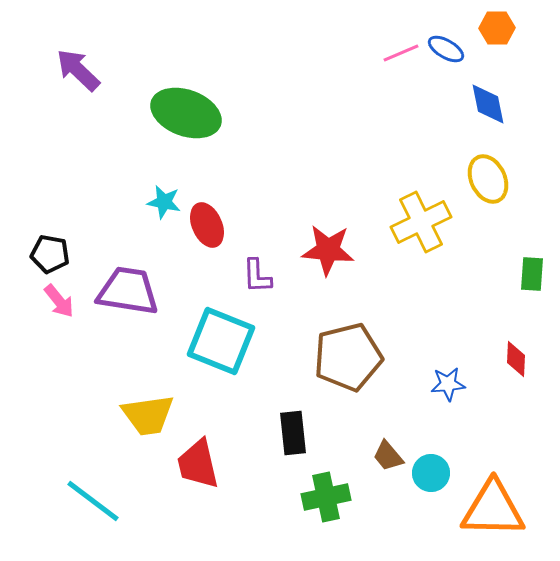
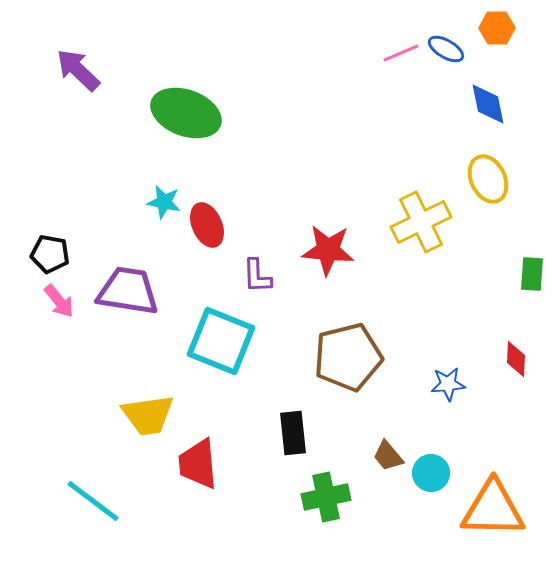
red trapezoid: rotated 8 degrees clockwise
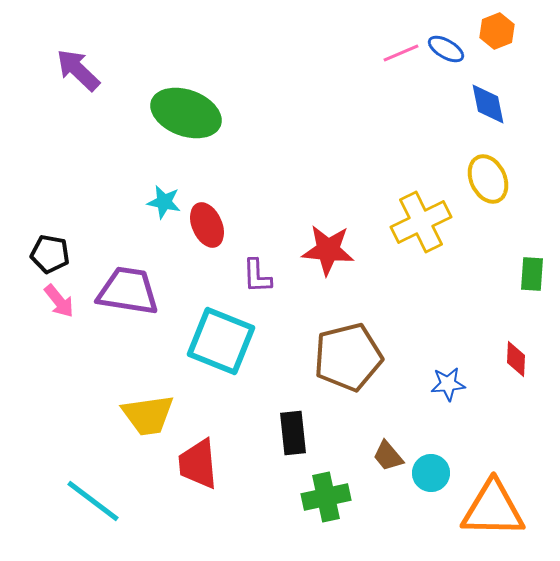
orange hexagon: moved 3 px down; rotated 20 degrees counterclockwise
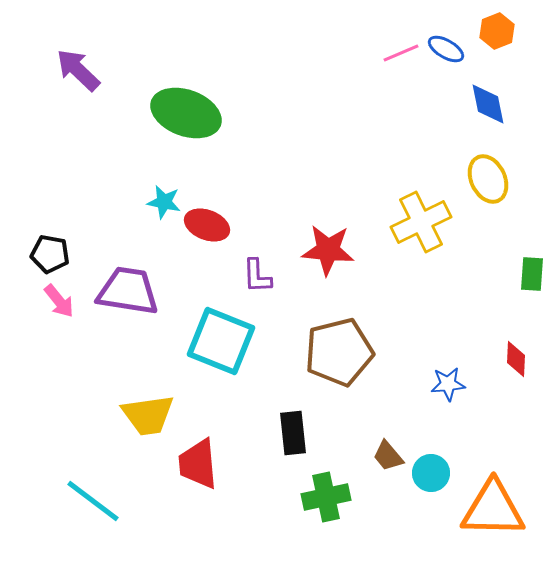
red ellipse: rotated 45 degrees counterclockwise
brown pentagon: moved 9 px left, 5 px up
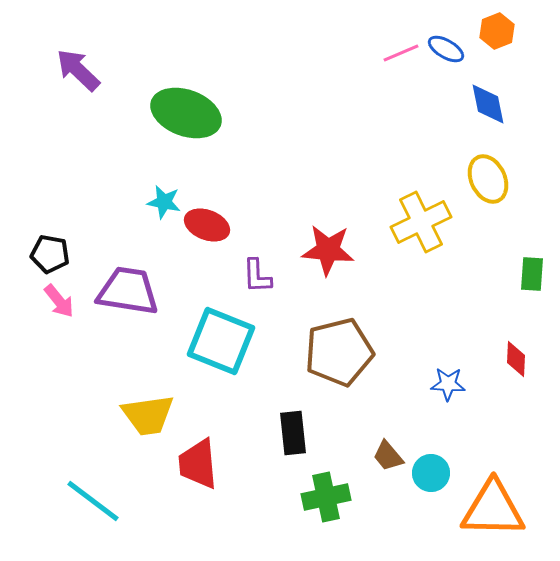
blue star: rotated 8 degrees clockwise
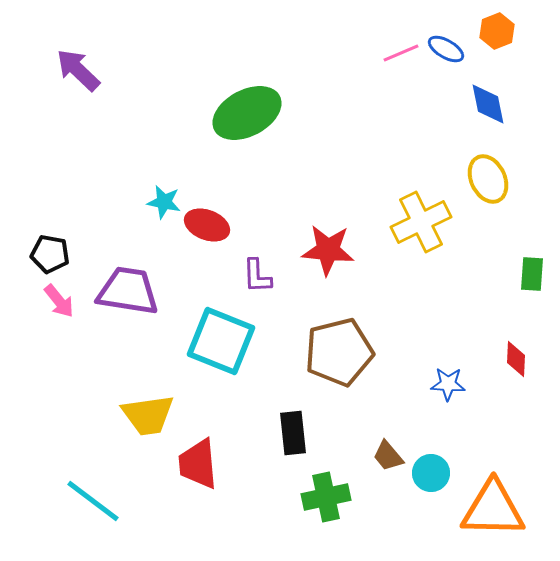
green ellipse: moved 61 px right; rotated 48 degrees counterclockwise
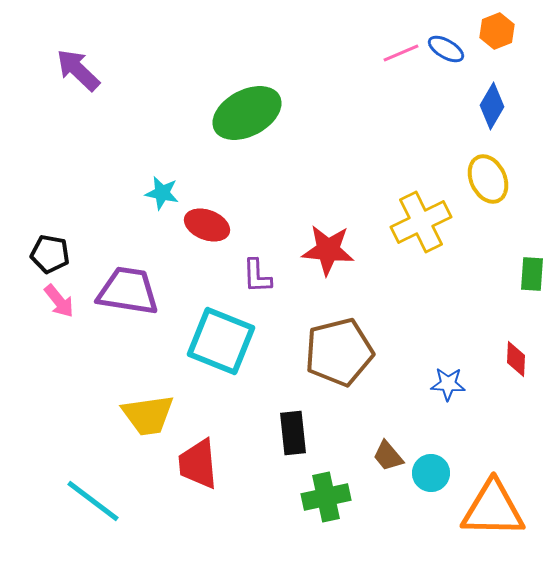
blue diamond: moved 4 px right, 2 px down; rotated 42 degrees clockwise
cyan star: moved 2 px left, 9 px up
